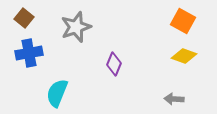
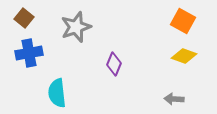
cyan semicircle: rotated 28 degrees counterclockwise
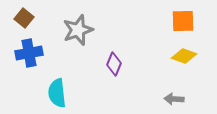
orange square: rotated 30 degrees counterclockwise
gray star: moved 2 px right, 3 px down
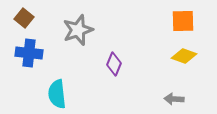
blue cross: rotated 16 degrees clockwise
cyan semicircle: moved 1 px down
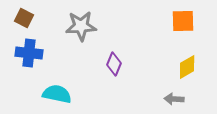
brown square: rotated 12 degrees counterclockwise
gray star: moved 3 px right, 4 px up; rotated 16 degrees clockwise
yellow diamond: moved 3 px right, 11 px down; rotated 50 degrees counterclockwise
cyan semicircle: rotated 108 degrees clockwise
